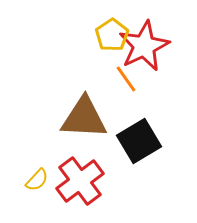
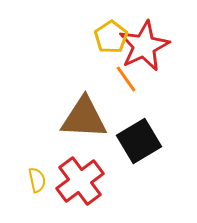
yellow pentagon: moved 1 px left, 2 px down
yellow semicircle: rotated 55 degrees counterclockwise
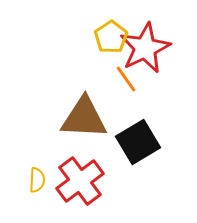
red star: moved 1 px right, 2 px down
black square: moved 1 px left, 1 px down
yellow semicircle: rotated 15 degrees clockwise
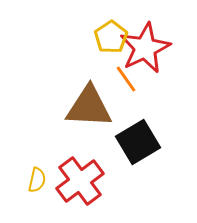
brown triangle: moved 5 px right, 11 px up
yellow semicircle: rotated 10 degrees clockwise
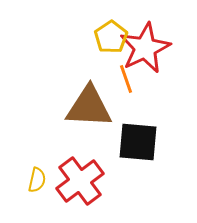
orange line: rotated 16 degrees clockwise
black square: rotated 36 degrees clockwise
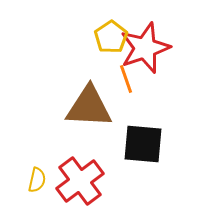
red star: rotated 6 degrees clockwise
black square: moved 5 px right, 2 px down
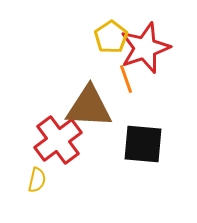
red cross: moved 22 px left, 41 px up
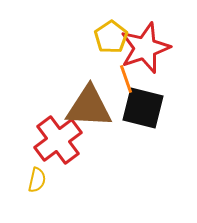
black square: moved 36 px up; rotated 9 degrees clockwise
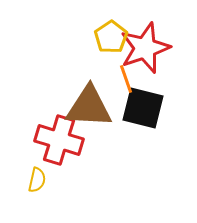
red cross: moved 1 px right; rotated 36 degrees counterclockwise
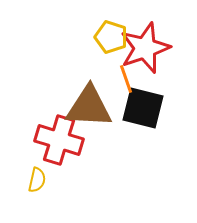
yellow pentagon: rotated 20 degrees counterclockwise
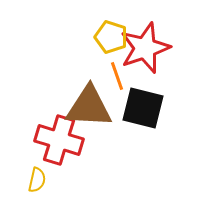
orange line: moved 9 px left, 3 px up
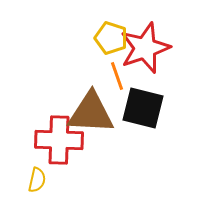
yellow pentagon: moved 1 px down
brown triangle: moved 2 px right, 6 px down
red cross: rotated 15 degrees counterclockwise
